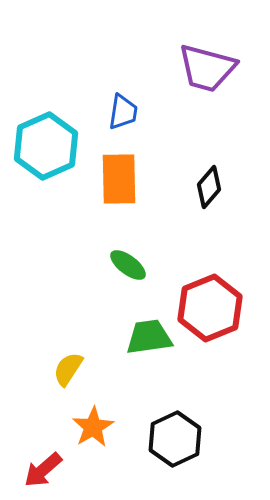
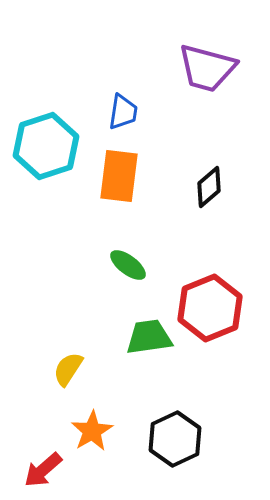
cyan hexagon: rotated 6 degrees clockwise
orange rectangle: moved 3 px up; rotated 8 degrees clockwise
black diamond: rotated 9 degrees clockwise
orange star: moved 1 px left, 4 px down
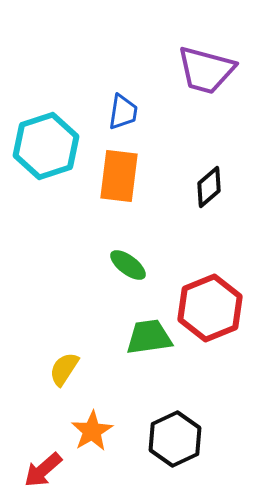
purple trapezoid: moved 1 px left, 2 px down
yellow semicircle: moved 4 px left
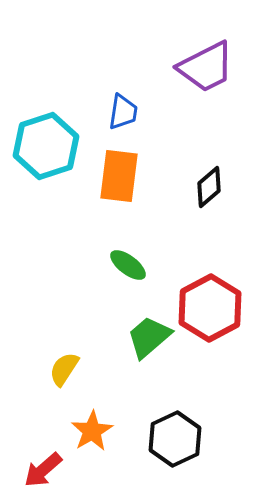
purple trapezoid: moved 3 px up; rotated 42 degrees counterclockwise
red hexagon: rotated 6 degrees counterclockwise
green trapezoid: rotated 33 degrees counterclockwise
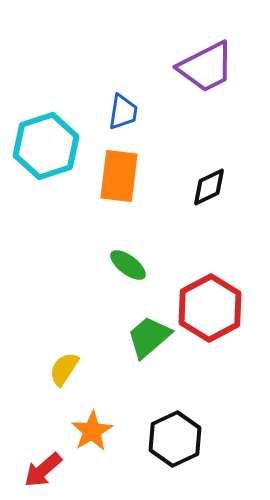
black diamond: rotated 15 degrees clockwise
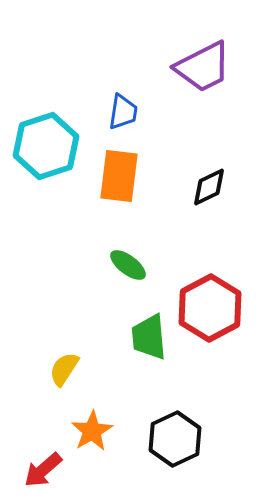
purple trapezoid: moved 3 px left
green trapezoid: rotated 54 degrees counterclockwise
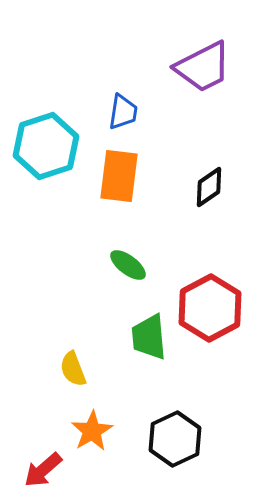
black diamond: rotated 9 degrees counterclockwise
yellow semicircle: moved 9 px right; rotated 54 degrees counterclockwise
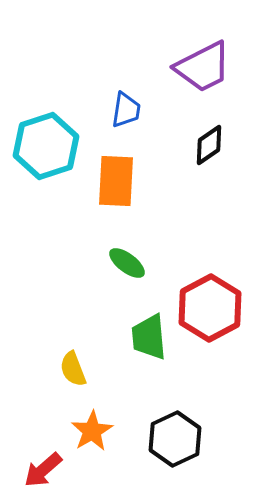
blue trapezoid: moved 3 px right, 2 px up
orange rectangle: moved 3 px left, 5 px down; rotated 4 degrees counterclockwise
black diamond: moved 42 px up
green ellipse: moved 1 px left, 2 px up
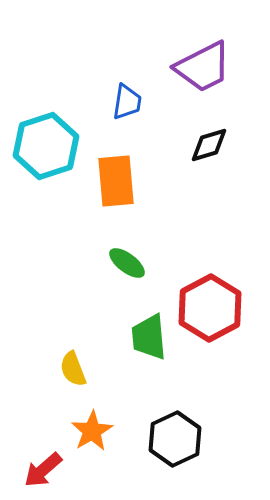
blue trapezoid: moved 1 px right, 8 px up
black diamond: rotated 18 degrees clockwise
orange rectangle: rotated 8 degrees counterclockwise
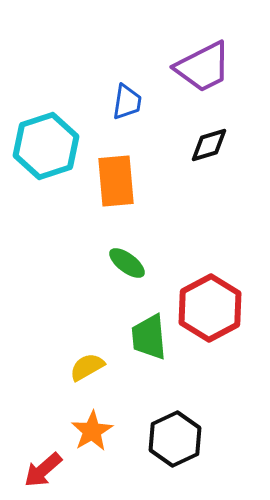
yellow semicircle: moved 14 px right, 2 px up; rotated 81 degrees clockwise
